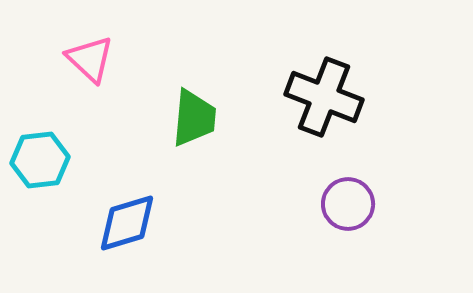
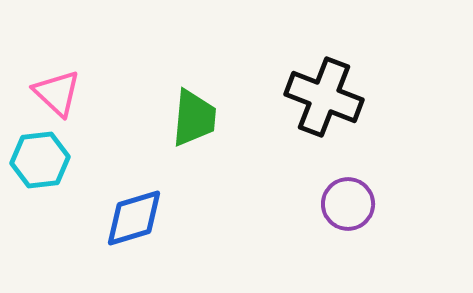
pink triangle: moved 33 px left, 34 px down
blue diamond: moved 7 px right, 5 px up
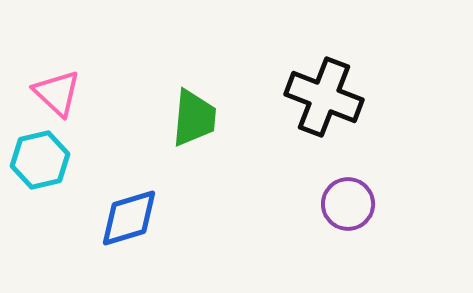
cyan hexagon: rotated 6 degrees counterclockwise
blue diamond: moved 5 px left
